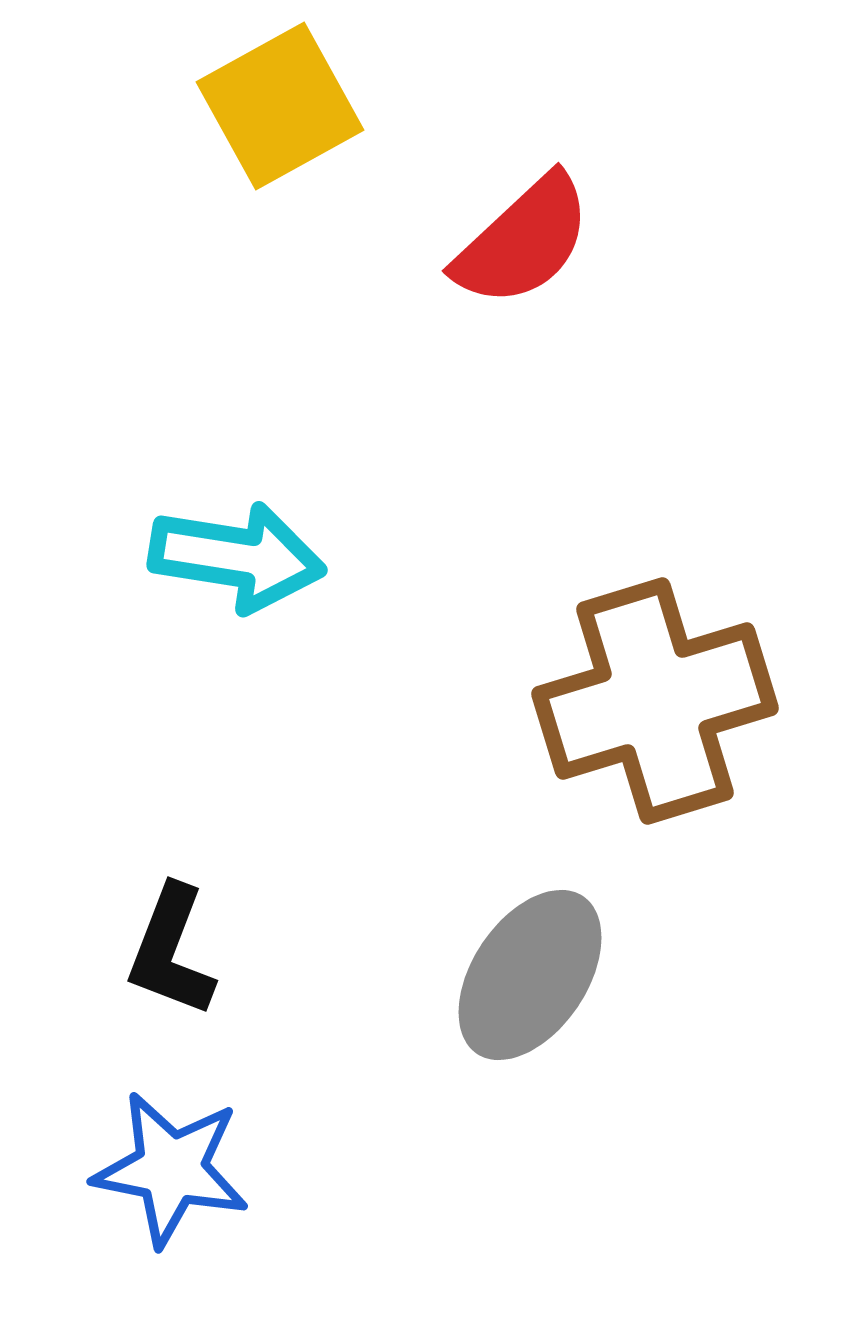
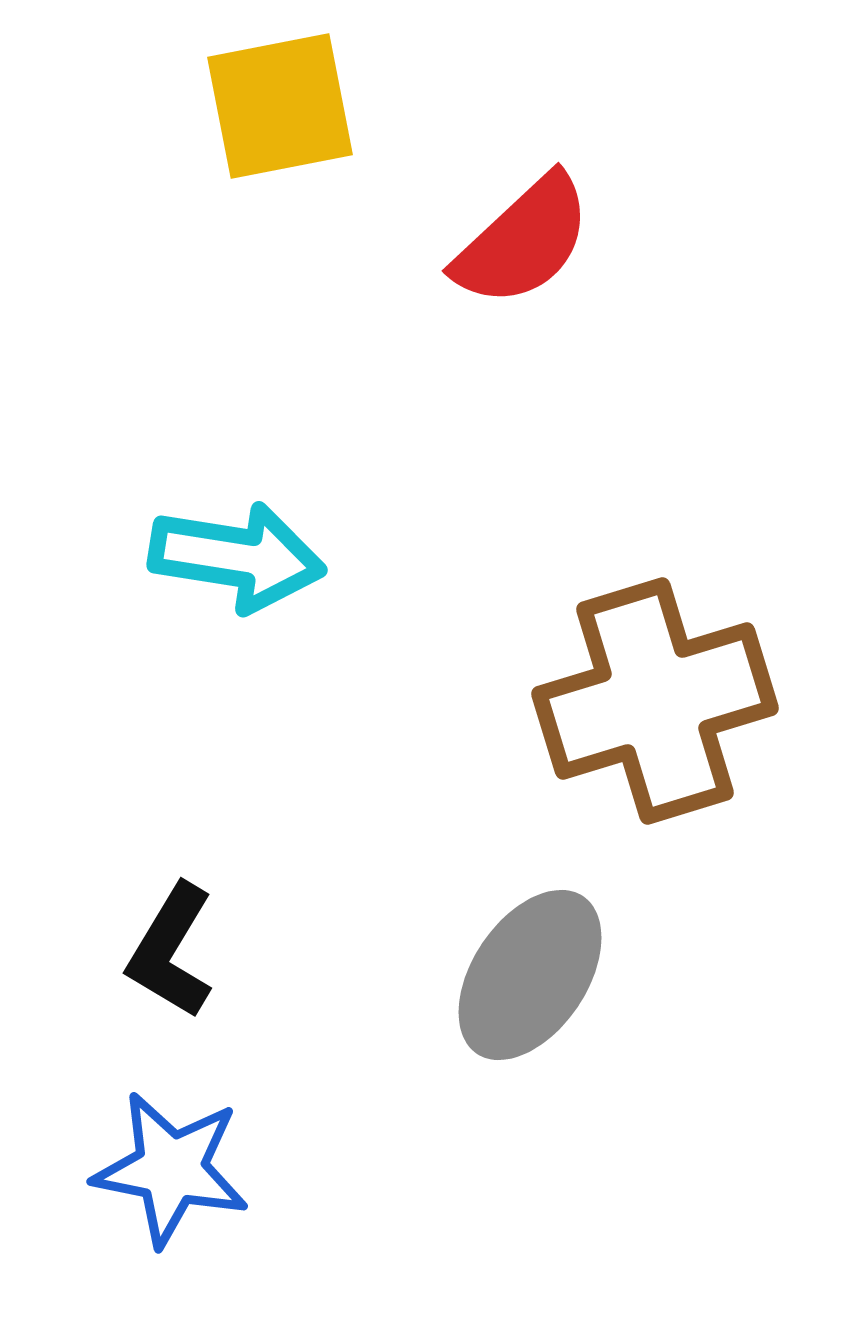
yellow square: rotated 18 degrees clockwise
black L-shape: rotated 10 degrees clockwise
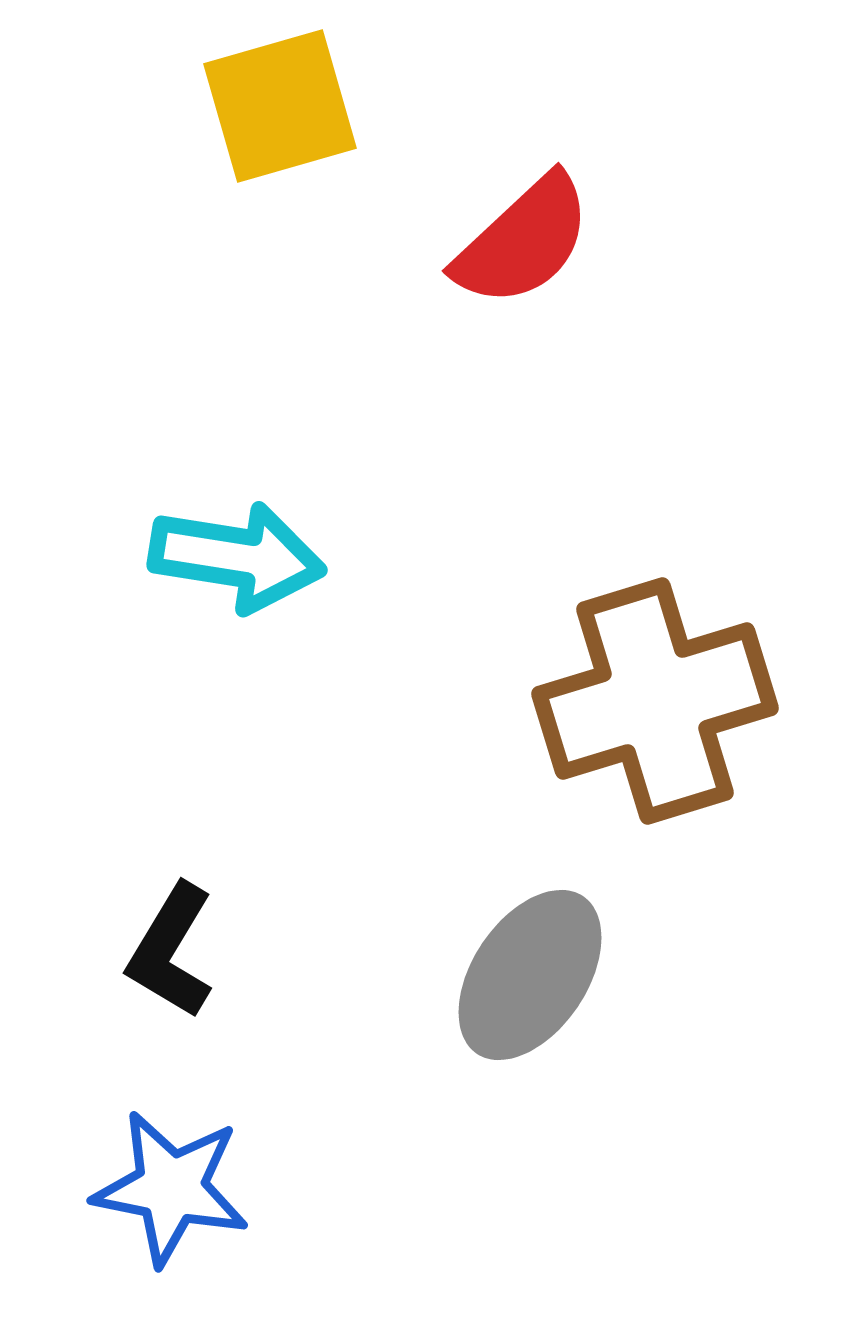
yellow square: rotated 5 degrees counterclockwise
blue star: moved 19 px down
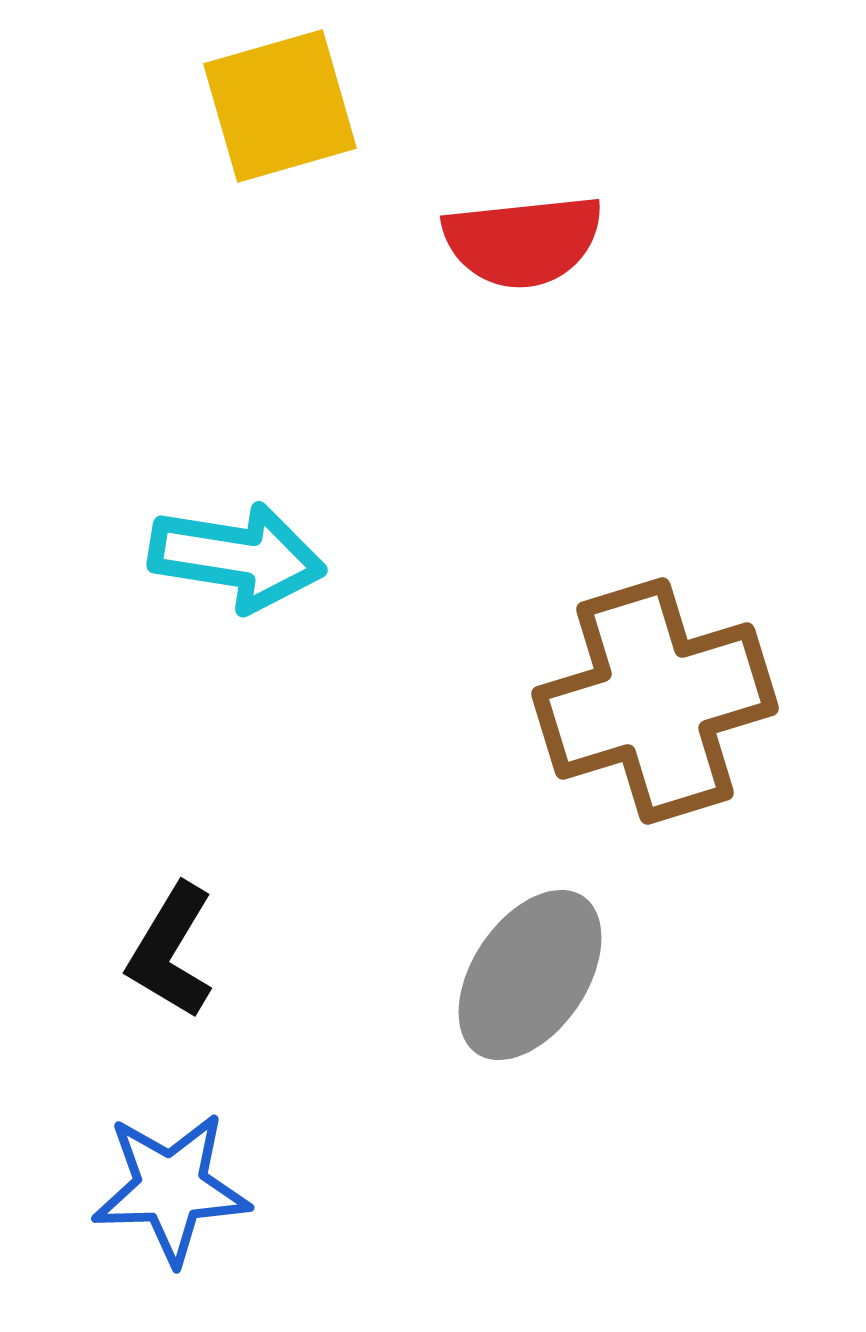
red semicircle: rotated 37 degrees clockwise
blue star: rotated 13 degrees counterclockwise
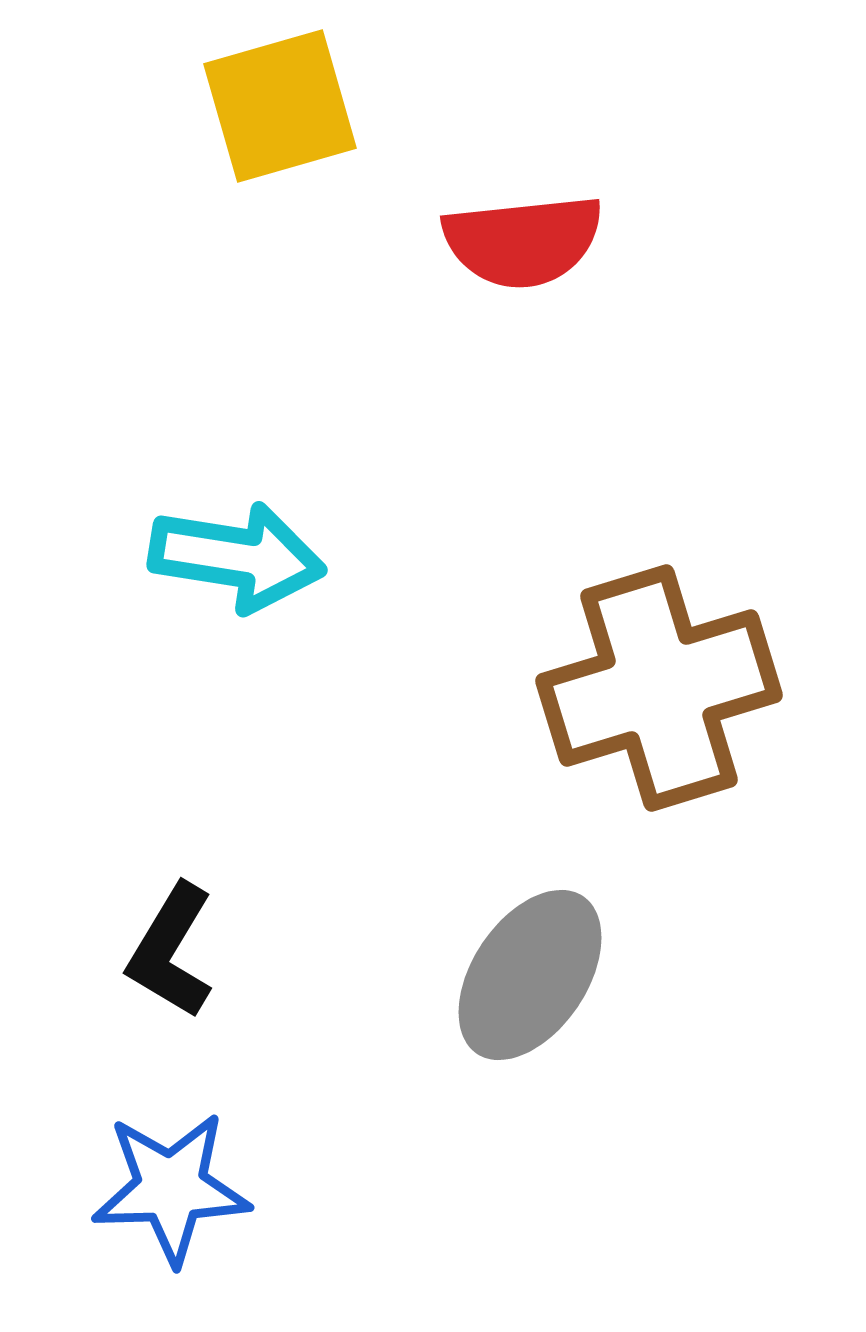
brown cross: moved 4 px right, 13 px up
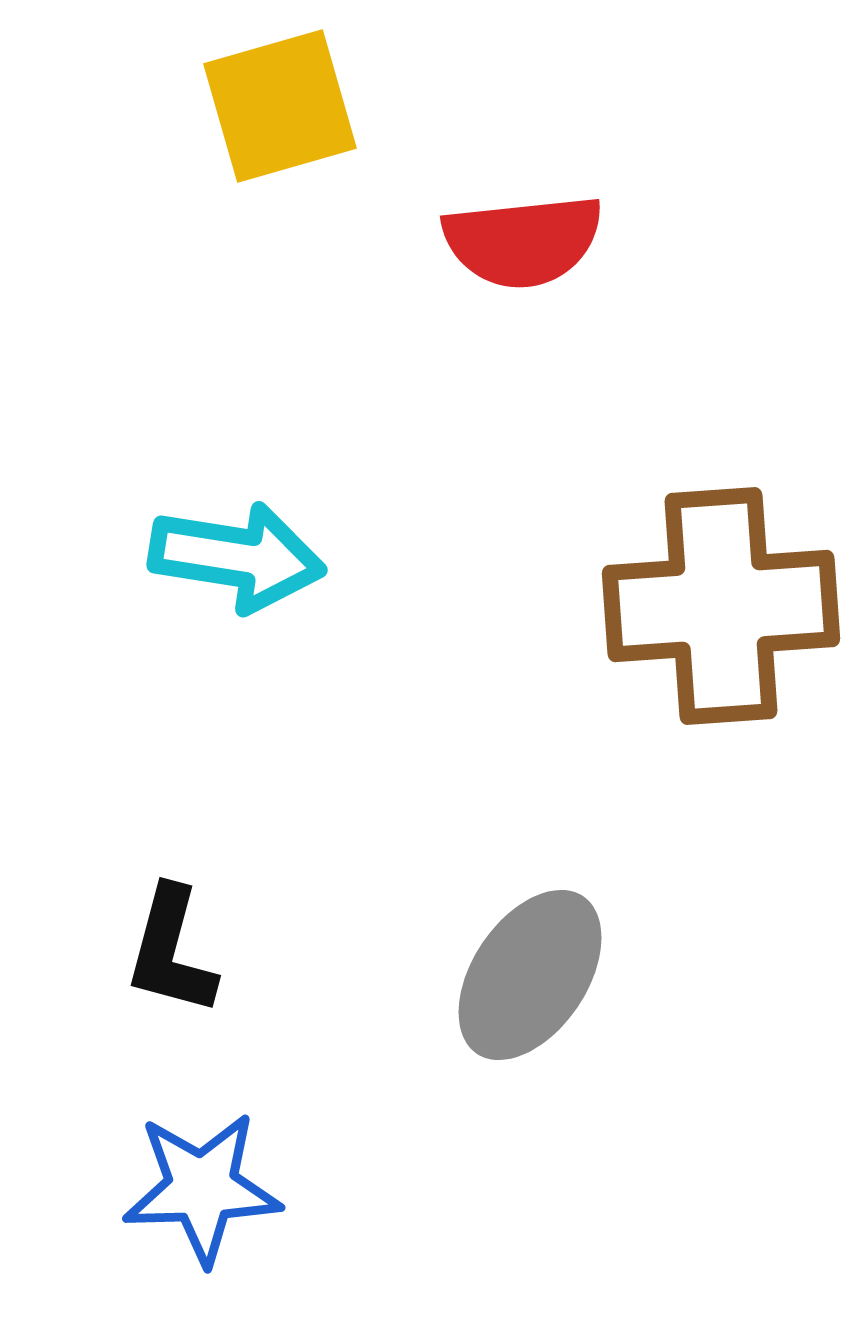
brown cross: moved 62 px right, 82 px up; rotated 13 degrees clockwise
black L-shape: rotated 16 degrees counterclockwise
blue star: moved 31 px right
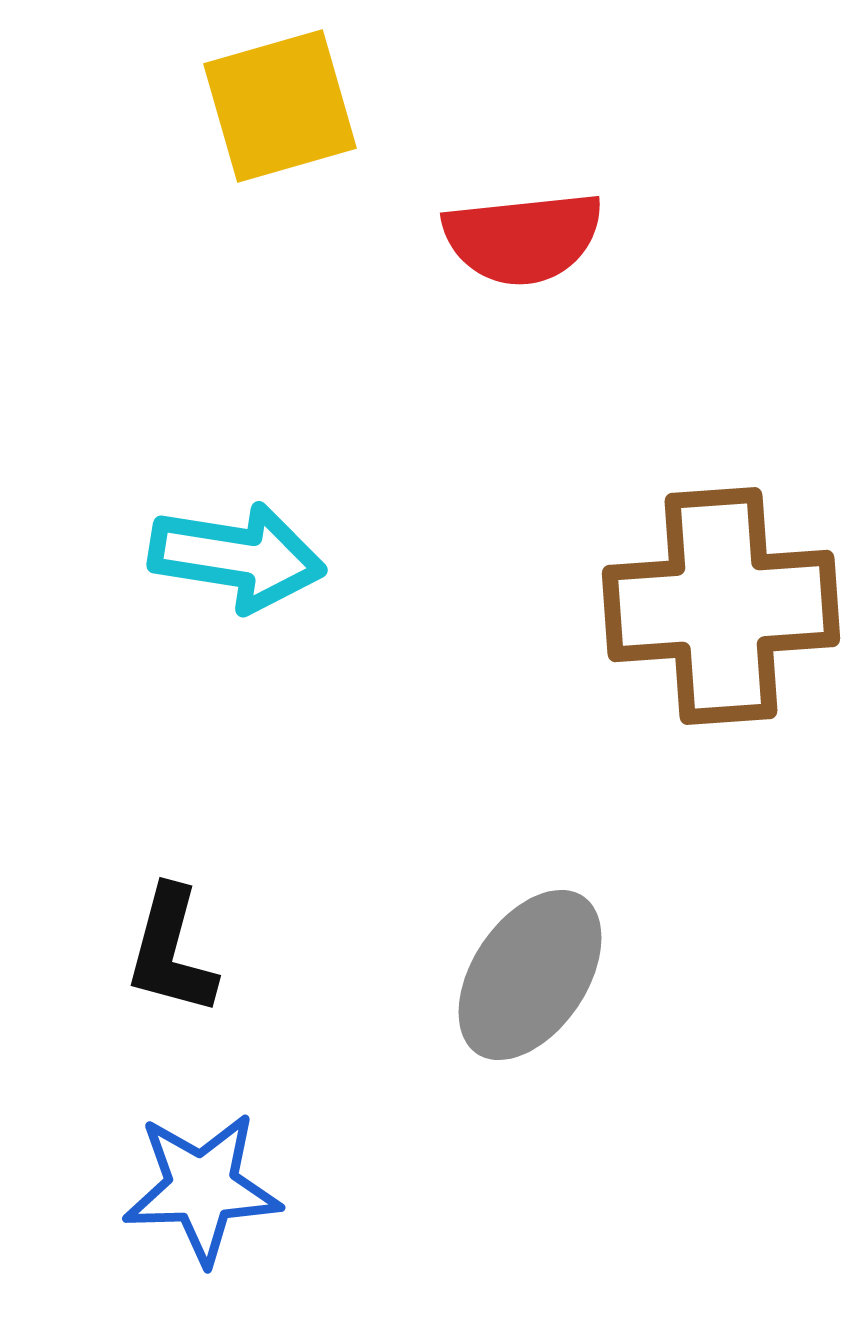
red semicircle: moved 3 px up
